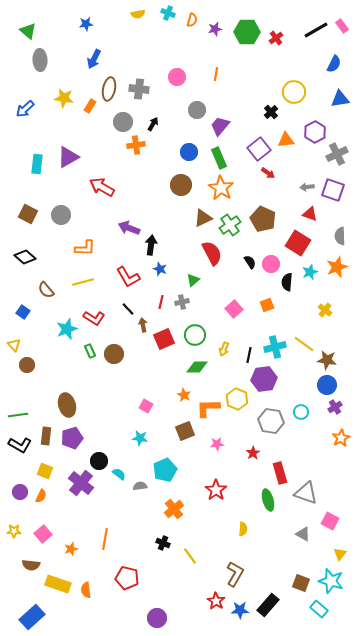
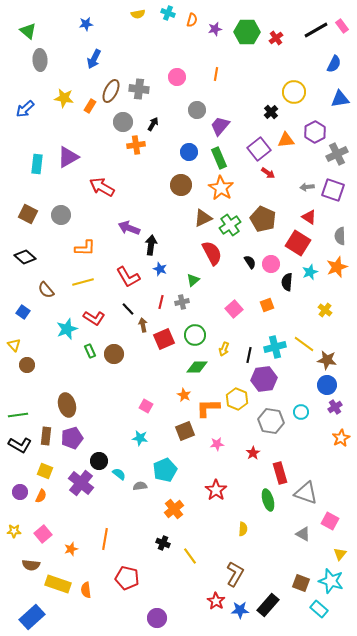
brown ellipse at (109, 89): moved 2 px right, 2 px down; rotated 15 degrees clockwise
red triangle at (310, 214): moved 1 px left, 3 px down; rotated 14 degrees clockwise
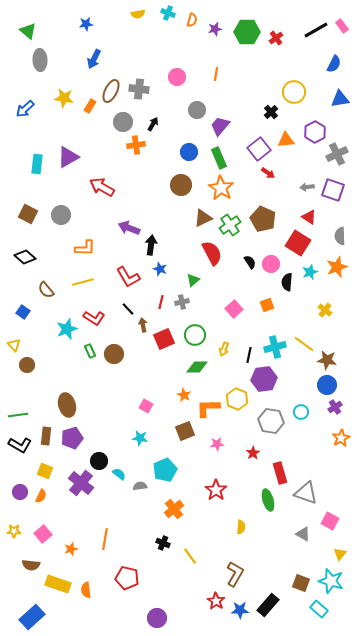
yellow semicircle at (243, 529): moved 2 px left, 2 px up
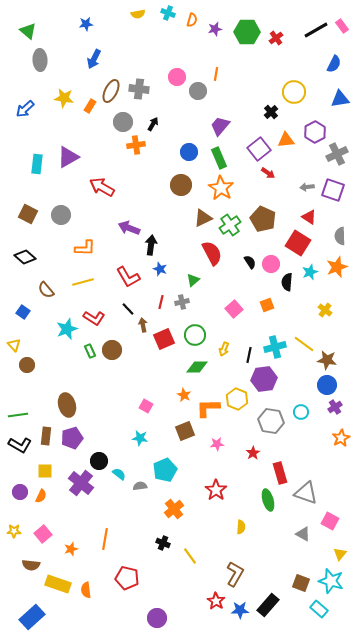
gray circle at (197, 110): moved 1 px right, 19 px up
brown circle at (114, 354): moved 2 px left, 4 px up
yellow square at (45, 471): rotated 21 degrees counterclockwise
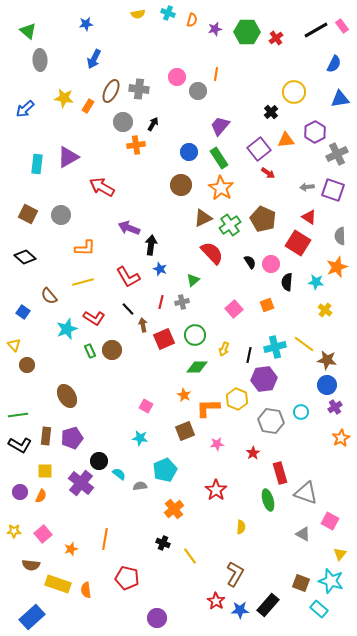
orange rectangle at (90, 106): moved 2 px left
green rectangle at (219, 158): rotated 10 degrees counterclockwise
red semicircle at (212, 253): rotated 15 degrees counterclockwise
cyan star at (310, 272): moved 6 px right, 10 px down; rotated 28 degrees clockwise
brown semicircle at (46, 290): moved 3 px right, 6 px down
brown ellipse at (67, 405): moved 9 px up; rotated 15 degrees counterclockwise
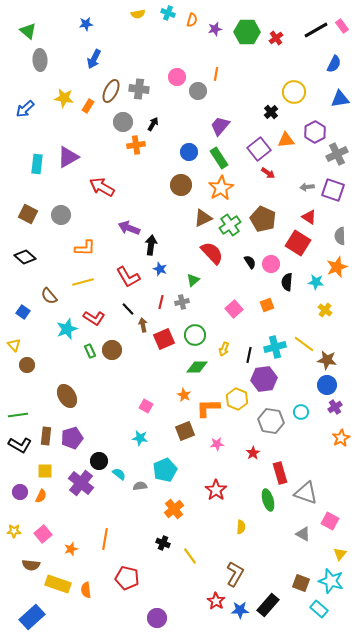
orange star at (221, 188): rotated 10 degrees clockwise
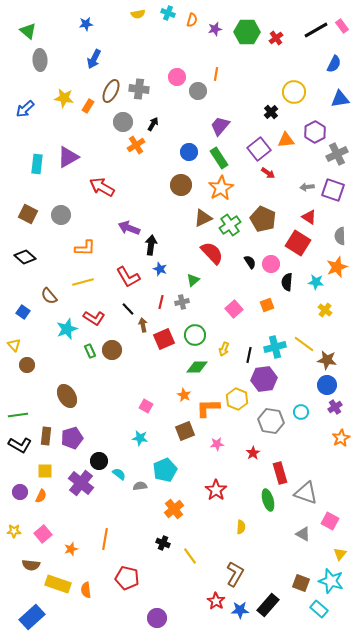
orange cross at (136, 145): rotated 24 degrees counterclockwise
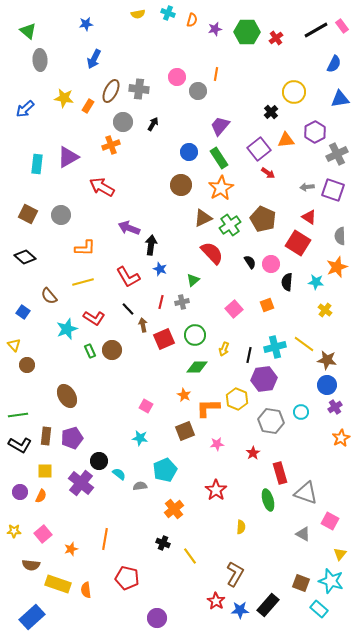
orange cross at (136, 145): moved 25 px left; rotated 12 degrees clockwise
